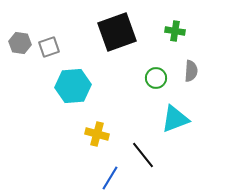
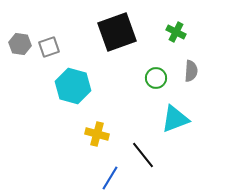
green cross: moved 1 px right, 1 px down; rotated 18 degrees clockwise
gray hexagon: moved 1 px down
cyan hexagon: rotated 20 degrees clockwise
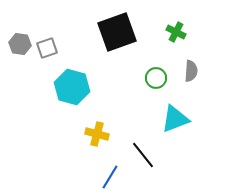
gray square: moved 2 px left, 1 px down
cyan hexagon: moved 1 px left, 1 px down
blue line: moved 1 px up
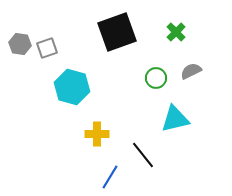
green cross: rotated 18 degrees clockwise
gray semicircle: rotated 120 degrees counterclockwise
cyan triangle: rotated 8 degrees clockwise
yellow cross: rotated 15 degrees counterclockwise
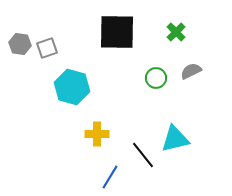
black square: rotated 21 degrees clockwise
cyan triangle: moved 20 px down
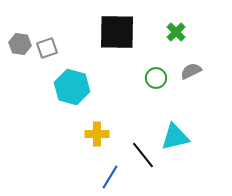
cyan triangle: moved 2 px up
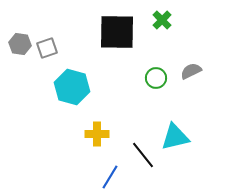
green cross: moved 14 px left, 12 px up
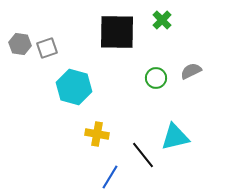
cyan hexagon: moved 2 px right
yellow cross: rotated 10 degrees clockwise
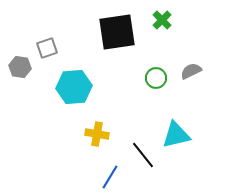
black square: rotated 9 degrees counterclockwise
gray hexagon: moved 23 px down
cyan hexagon: rotated 20 degrees counterclockwise
cyan triangle: moved 1 px right, 2 px up
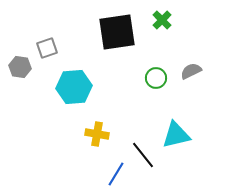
blue line: moved 6 px right, 3 px up
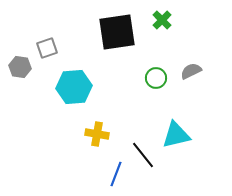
blue line: rotated 10 degrees counterclockwise
